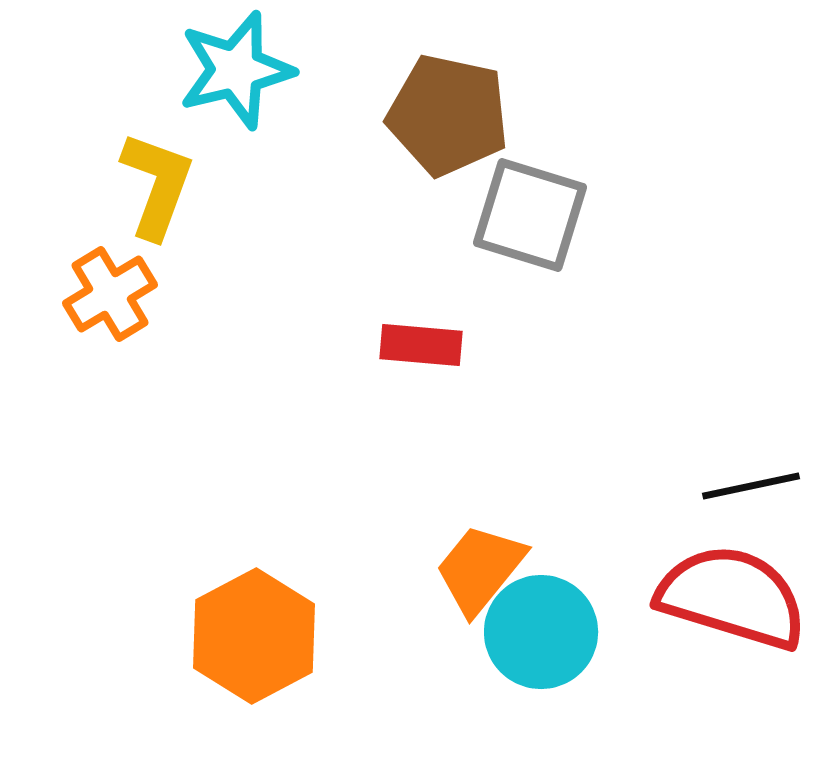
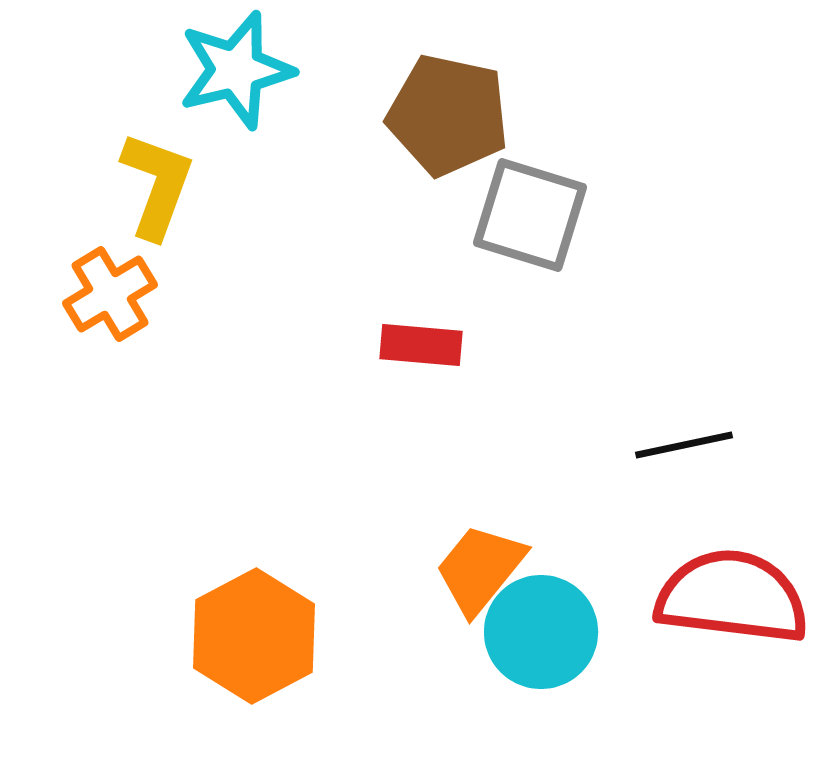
black line: moved 67 px left, 41 px up
red semicircle: rotated 10 degrees counterclockwise
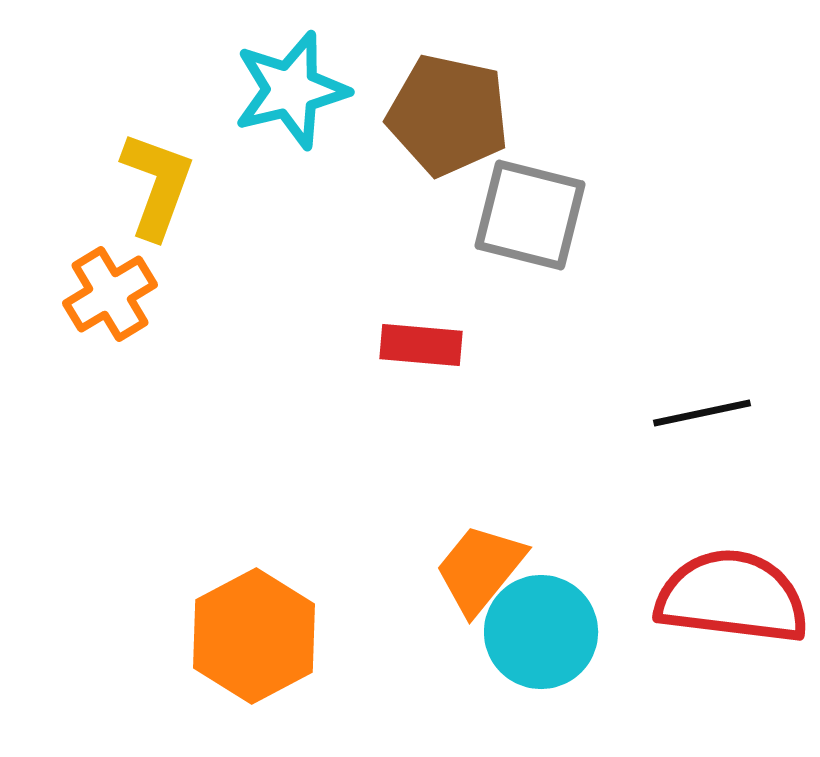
cyan star: moved 55 px right, 20 px down
gray square: rotated 3 degrees counterclockwise
black line: moved 18 px right, 32 px up
